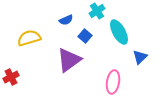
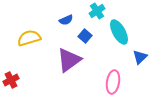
red cross: moved 3 px down
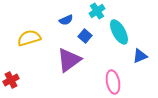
blue triangle: moved 1 px up; rotated 21 degrees clockwise
pink ellipse: rotated 20 degrees counterclockwise
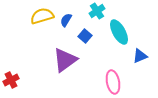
blue semicircle: rotated 144 degrees clockwise
yellow semicircle: moved 13 px right, 22 px up
purple triangle: moved 4 px left
